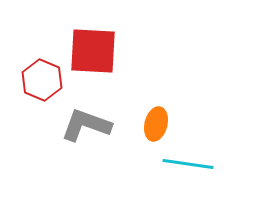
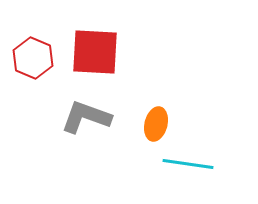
red square: moved 2 px right, 1 px down
red hexagon: moved 9 px left, 22 px up
gray L-shape: moved 8 px up
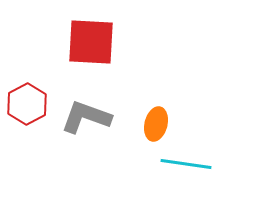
red square: moved 4 px left, 10 px up
red hexagon: moved 6 px left, 46 px down; rotated 9 degrees clockwise
cyan line: moved 2 px left
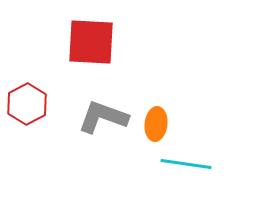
gray L-shape: moved 17 px right
orange ellipse: rotated 8 degrees counterclockwise
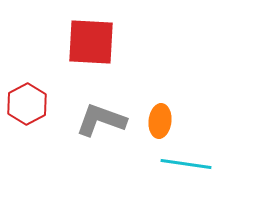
gray L-shape: moved 2 px left, 3 px down
orange ellipse: moved 4 px right, 3 px up
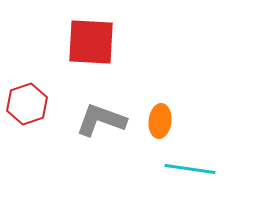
red hexagon: rotated 9 degrees clockwise
cyan line: moved 4 px right, 5 px down
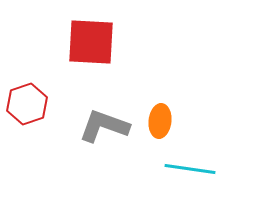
gray L-shape: moved 3 px right, 6 px down
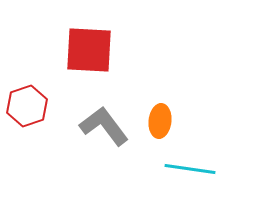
red square: moved 2 px left, 8 px down
red hexagon: moved 2 px down
gray L-shape: rotated 33 degrees clockwise
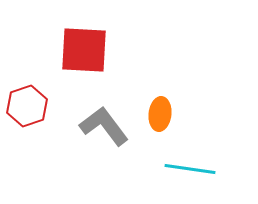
red square: moved 5 px left
orange ellipse: moved 7 px up
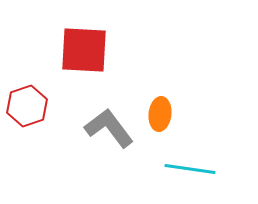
gray L-shape: moved 5 px right, 2 px down
